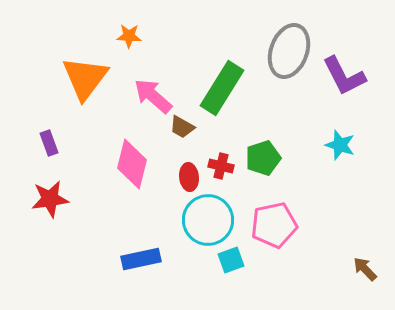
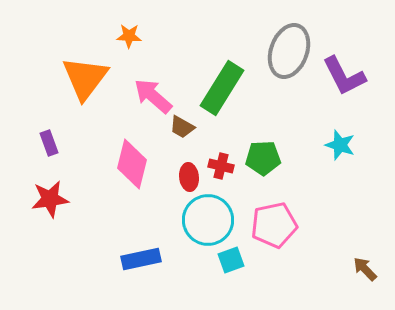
green pentagon: rotated 16 degrees clockwise
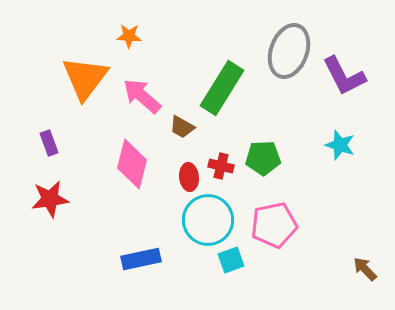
pink arrow: moved 11 px left
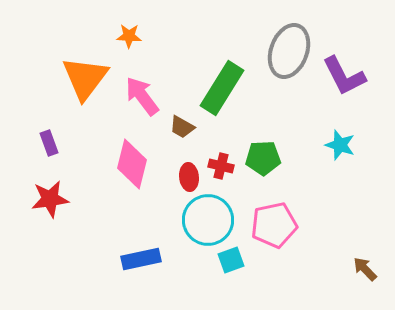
pink arrow: rotated 12 degrees clockwise
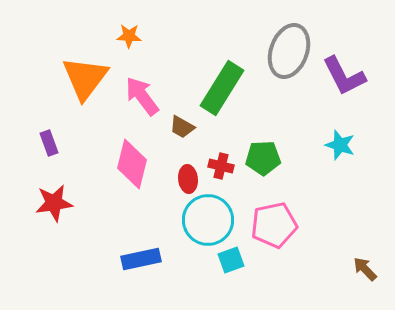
red ellipse: moved 1 px left, 2 px down
red star: moved 4 px right, 4 px down
